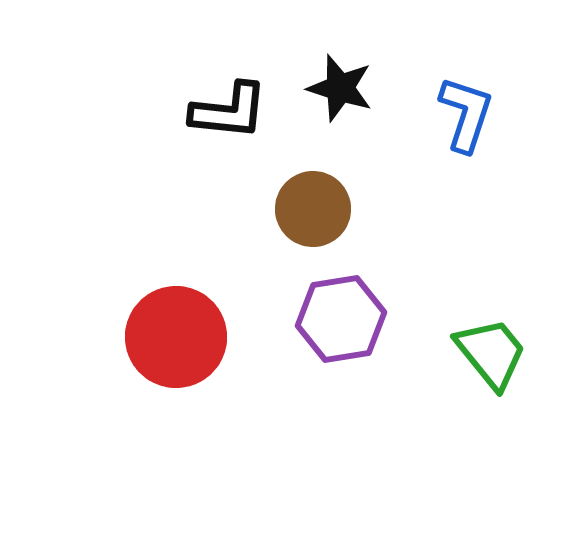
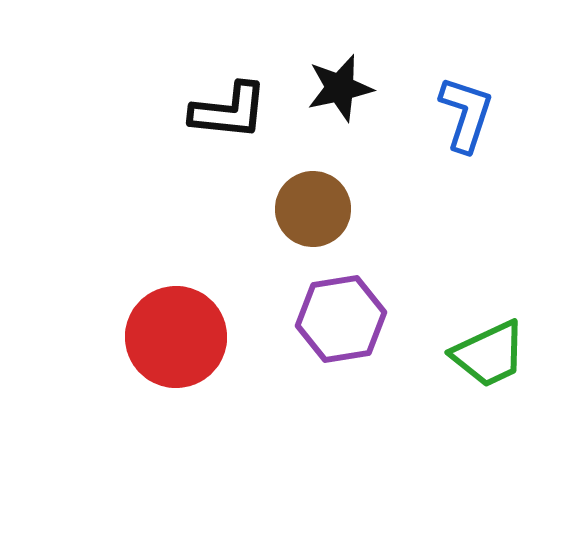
black star: rotated 30 degrees counterclockwise
green trapezoid: moved 2 px left, 1 px down; rotated 104 degrees clockwise
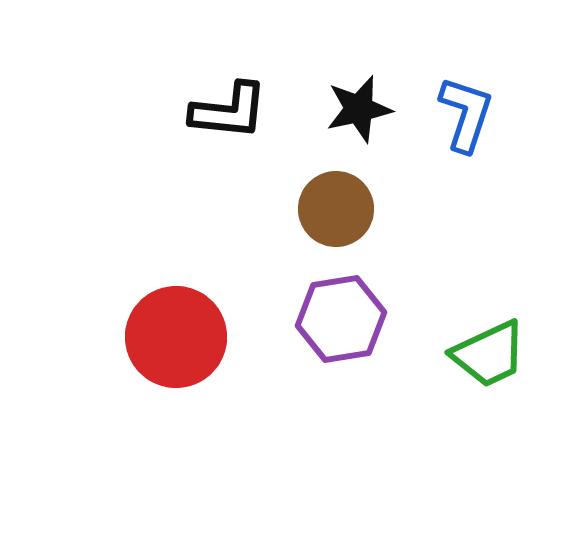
black star: moved 19 px right, 21 px down
brown circle: moved 23 px right
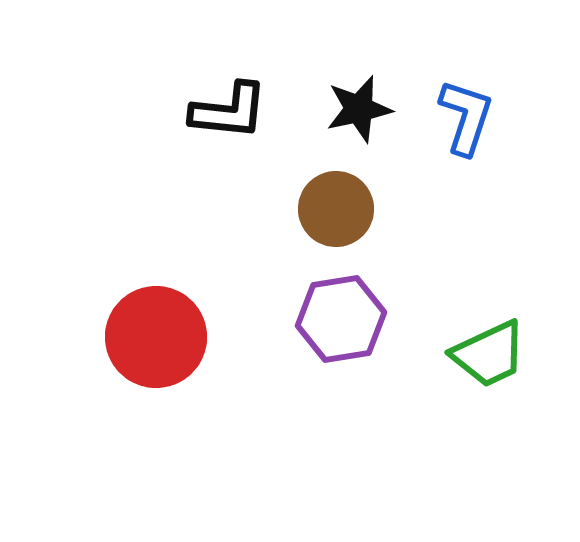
blue L-shape: moved 3 px down
red circle: moved 20 px left
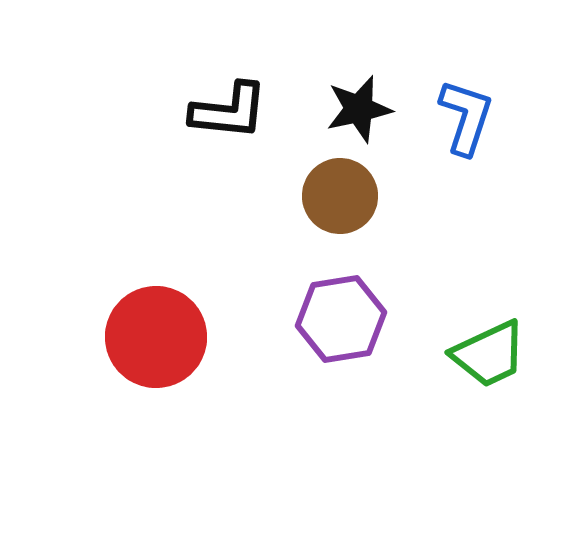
brown circle: moved 4 px right, 13 px up
